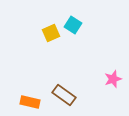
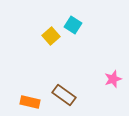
yellow square: moved 3 px down; rotated 18 degrees counterclockwise
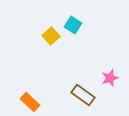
pink star: moved 3 px left, 1 px up
brown rectangle: moved 19 px right
orange rectangle: rotated 30 degrees clockwise
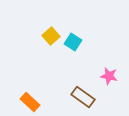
cyan square: moved 17 px down
pink star: moved 1 px left, 2 px up; rotated 30 degrees clockwise
brown rectangle: moved 2 px down
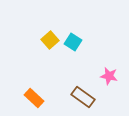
yellow square: moved 1 px left, 4 px down
orange rectangle: moved 4 px right, 4 px up
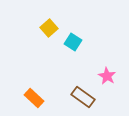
yellow square: moved 1 px left, 12 px up
pink star: moved 2 px left; rotated 18 degrees clockwise
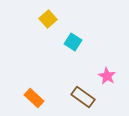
yellow square: moved 1 px left, 9 px up
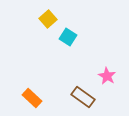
cyan square: moved 5 px left, 5 px up
orange rectangle: moved 2 px left
